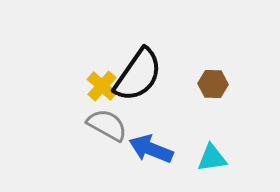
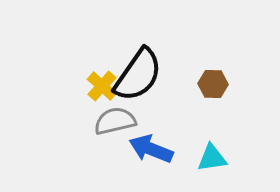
gray semicircle: moved 8 px right, 4 px up; rotated 42 degrees counterclockwise
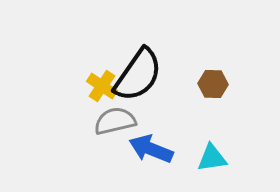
yellow cross: rotated 8 degrees counterclockwise
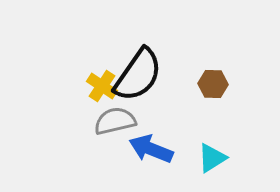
cyan triangle: rotated 24 degrees counterclockwise
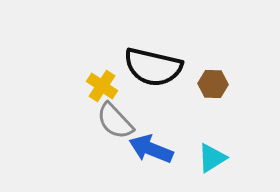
black semicircle: moved 15 px right, 8 px up; rotated 68 degrees clockwise
gray semicircle: rotated 120 degrees counterclockwise
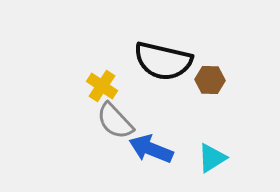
black semicircle: moved 10 px right, 6 px up
brown hexagon: moved 3 px left, 4 px up
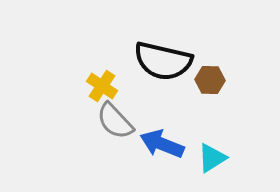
blue arrow: moved 11 px right, 5 px up
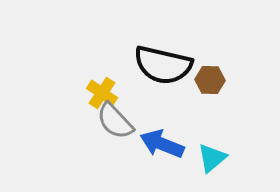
black semicircle: moved 4 px down
yellow cross: moved 7 px down
cyan triangle: rotated 8 degrees counterclockwise
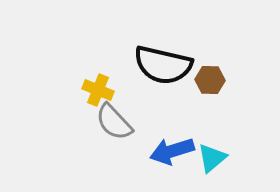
yellow cross: moved 4 px left, 3 px up; rotated 12 degrees counterclockwise
gray semicircle: moved 1 px left, 1 px down
blue arrow: moved 10 px right, 7 px down; rotated 39 degrees counterclockwise
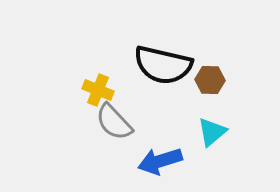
blue arrow: moved 12 px left, 10 px down
cyan triangle: moved 26 px up
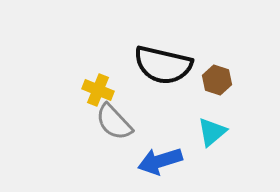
brown hexagon: moved 7 px right; rotated 16 degrees clockwise
